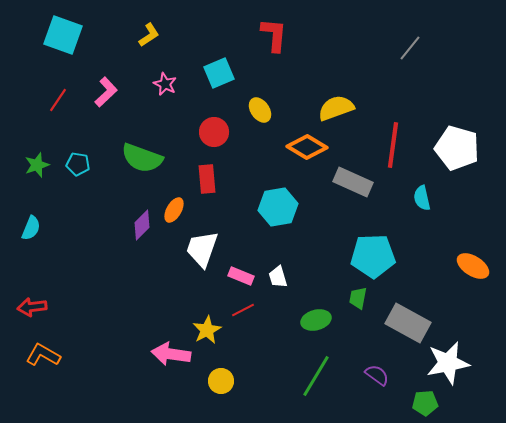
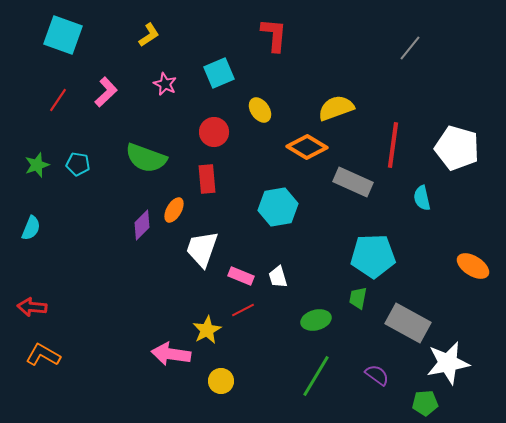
green semicircle at (142, 158): moved 4 px right
red arrow at (32, 307): rotated 12 degrees clockwise
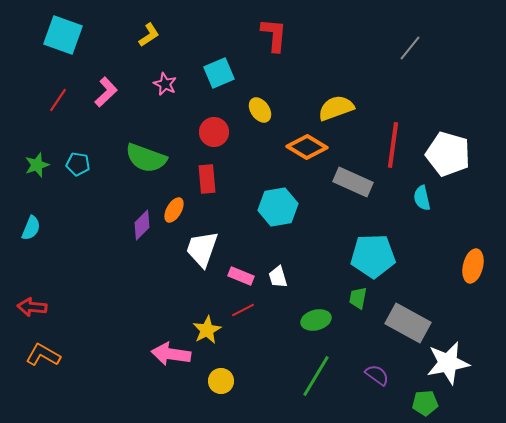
white pentagon at (457, 148): moved 9 px left, 6 px down
orange ellipse at (473, 266): rotated 72 degrees clockwise
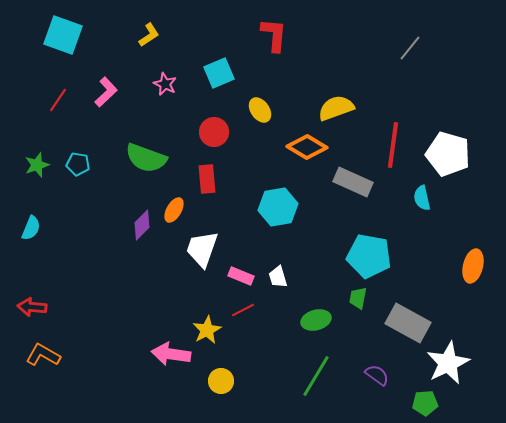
cyan pentagon at (373, 256): moved 4 px left; rotated 12 degrees clockwise
white star at (448, 363): rotated 15 degrees counterclockwise
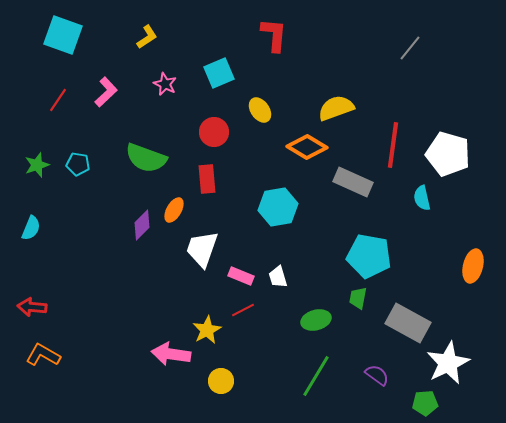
yellow L-shape at (149, 35): moved 2 px left, 2 px down
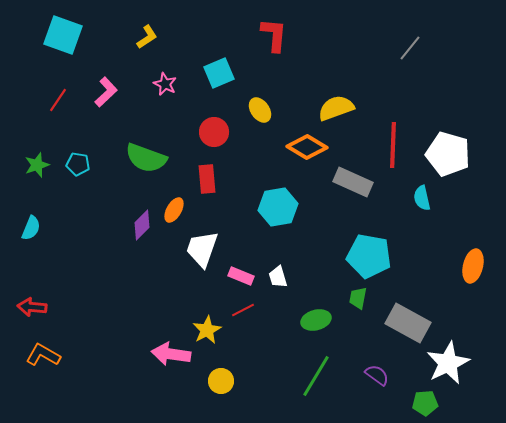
red line at (393, 145): rotated 6 degrees counterclockwise
